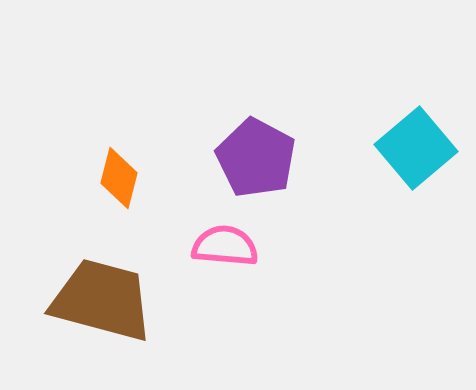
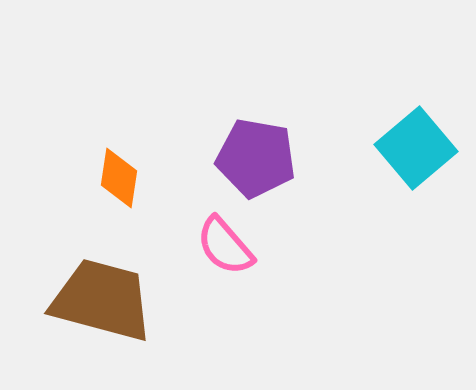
purple pentagon: rotated 18 degrees counterclockwise
orange diamond: rotated 6 degrees counterclockwise
pink semicircle: rotated 136 degrees counterclockwise
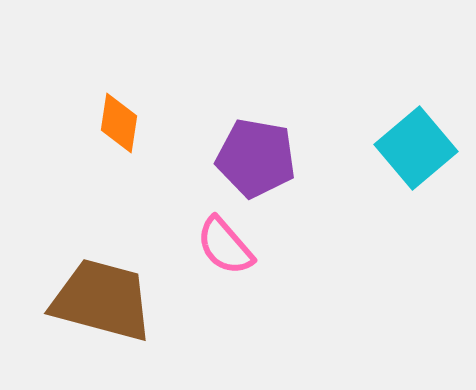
orange diamond: moved 55 px up
